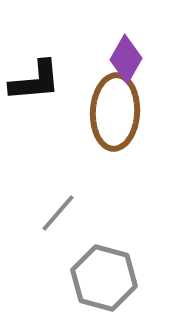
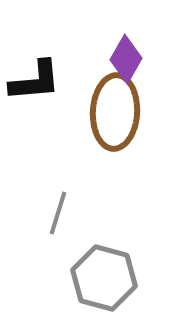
gray line: rotated 24 degrees counterclockwise
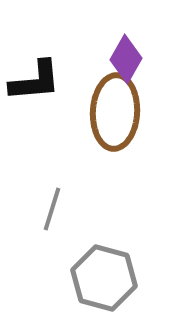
gray line: moved 6 px left, 4 px up
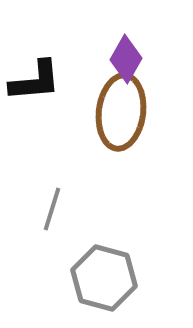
brown ellipse: moved 6 px right; rotated 4 degrees clockwise
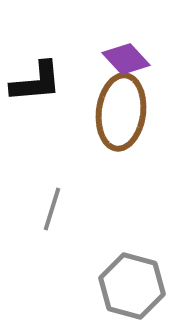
purple diamond: rotated 72 degrees counterclockwise
black L-shape: moved 1 px right, 1 px down
gray hexagon: moved 28 px right, 8 px down
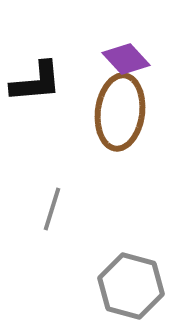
brown ellipse: moved 1 px left
gray hexagon: moved 1 px left
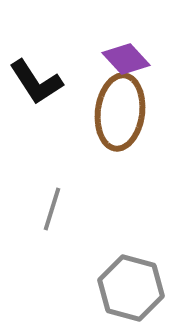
black L-shape: rotated 62 degrees clockwise
gray hexagon: moved 2 px down
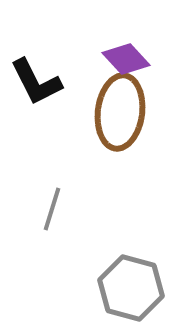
black L-shape: rotated 6 degrees clockwise
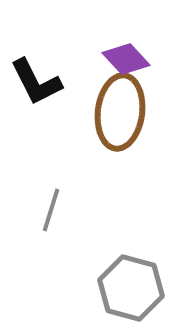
gray line: moved 1 px left, 1 px down
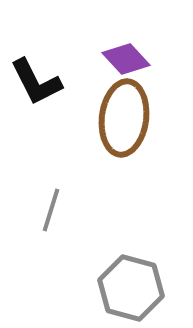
brown ellipse: moved 4 px right, 6 px down
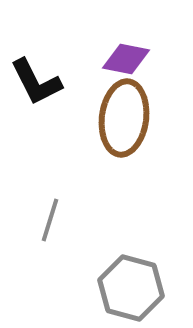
purple diamond: rotated 36 degrees counterclockwise
gray line: moved 1 px left, 10 px down
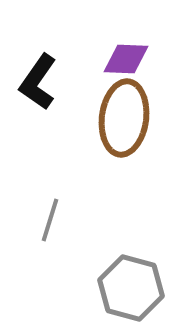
purple diamond: rotated 9 degrees counterclockwise
black L-shape: moved 2 px right; rotated 62 degrees clockwise
